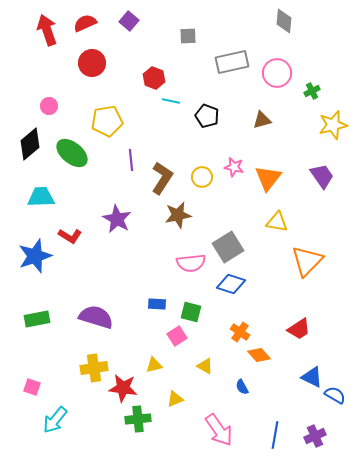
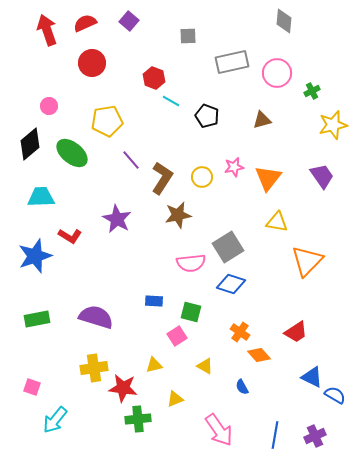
cyan line at (171, 101): rotated 18 degrees clockwise
purple line at (131, 160): rotated 35 degrees counterclockwise
pink star at (234, 167): rotated 24 degrees counterclockwise
blue rectangle at (157, 304): moved 3 px left, 3 px up
red trapezoid at (299, 329): moved 3 px left, 3 px down
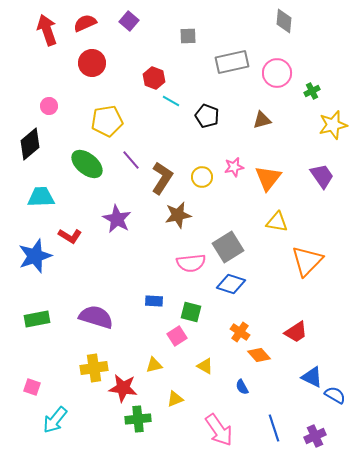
green ellipse at (72, 153): moved 15 px right, 11 px down
blue line at (275, 435): moved 1 px left, 7 px up; rotated 28 degrees counterclockwise
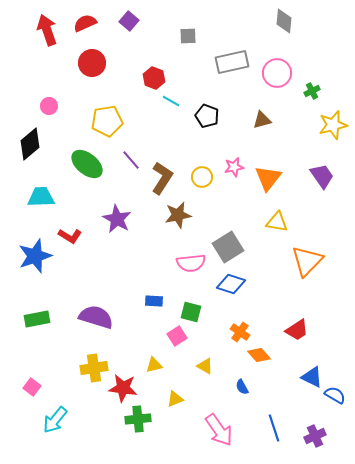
red trapezoid at (296, 332): moved 1 px right, 2 px up
pink square at (32, 387): rotated 18 degrees clockwise
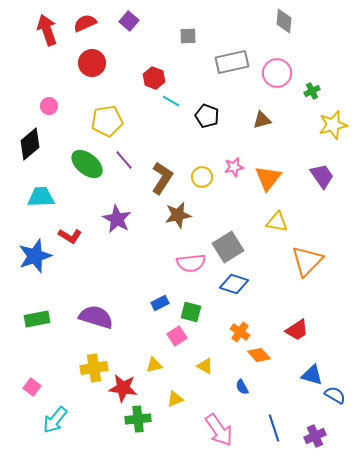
purple line at (131, 160): moved 7 px left
blue diamond at (231, 284): moved 3 px right
blue rectangle at (154, 301): moved 6 px right, 2 px down; rotated 30 degrees counterclockwise
blue triangle at (312, 377): moved 2 px up; rotated 10 degrees counterclockwise
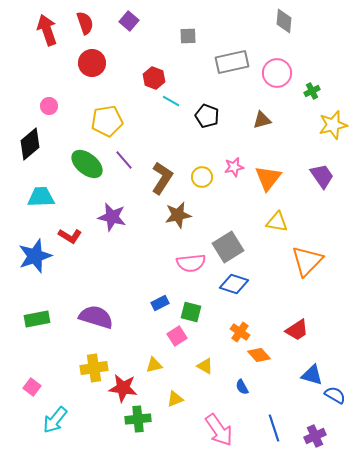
red semicircle at (85, 23): rotated 95 degrees clockwise
purple star at (117, 219): moved 5 px left, 2 px up; rotated 16 degrees counterclockwise
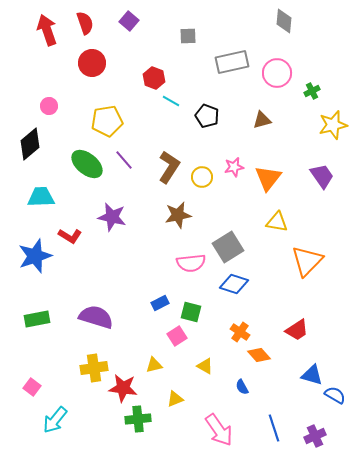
brown L-shape at (162, 178): moved 7 px right, 11 px up
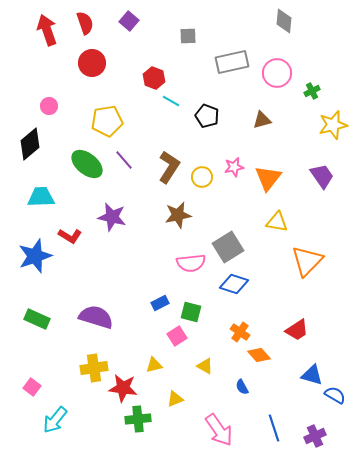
green rectangle at (37, 319): rotated 35 degrees clockwise
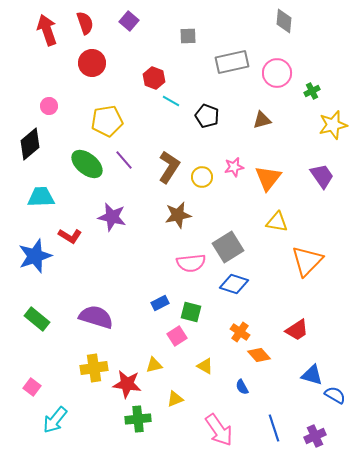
green rectangle at (37, 319): rotated 15 degrees clockwise
red star at (123, 388): moved 4 px right, 4 px up
